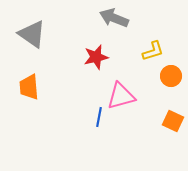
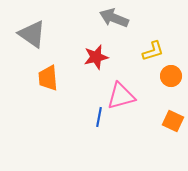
orange trapezoid: moved 19 px right, 9 px up
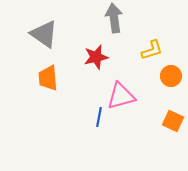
gray arrow: rotated 60 degrees clockwise
gray triangle: moved 12 px right
yellow L-shape: moved 1 px left, 1 px up
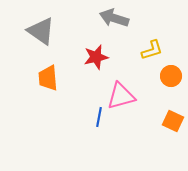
gray arrow: rotated 64 degrees counterclockwise
gray triangle: moved 3 px left, 3 px up
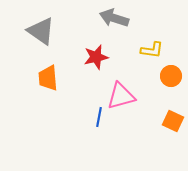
yellow L-shape: rotated 25 degrees clockwise
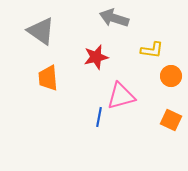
orange square: moved 2 px left, 1 px up
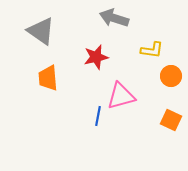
blue line: moved 1 px left, 1 px up
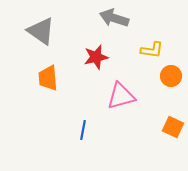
blue line: moved 15 px left, 14 px down
orange square: moved 2 px right, 7 px down
